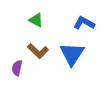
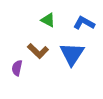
green triangle: moved 12 px right
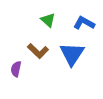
green triangle: rotated 14 degrees clockwise
purple semicircle: moved 1 px left, 1 px down
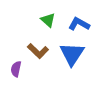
blue L-shape: moved 5 px left, 1 px down
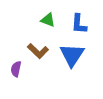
green triangle: rotated 21 degrees counterclockwise
blue L-shape: rotated 115 degrees counterclockwise
blue triangle: moved 1 px down
